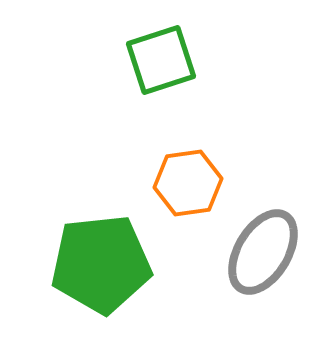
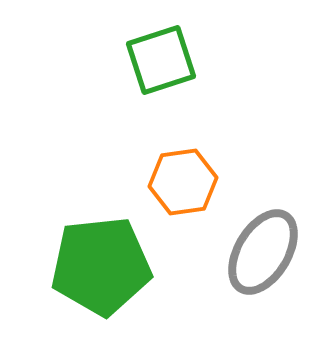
orange hexagon: moved 5 px left, 1 px up
green pentagon: moved 2 px down
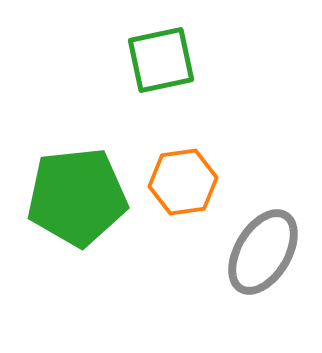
green square: rotated 6 degrees clockwise
green pentagon: moved 24 px left, 69 px up
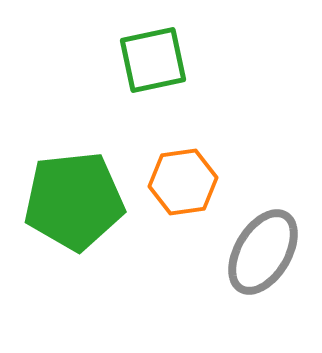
green square: moved 8 px left
green pentagon: moved 3 px left, 4 px down
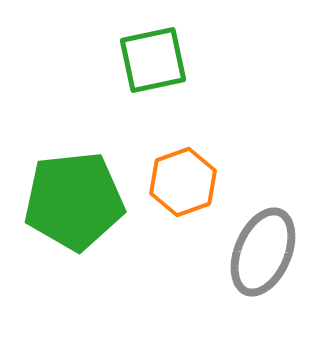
orange hexagon: rotated 12 degrees counterclockwise
gray ellipse: rotated 8 degrees counterclockwise
